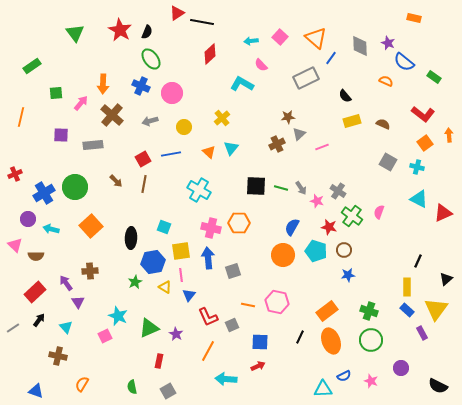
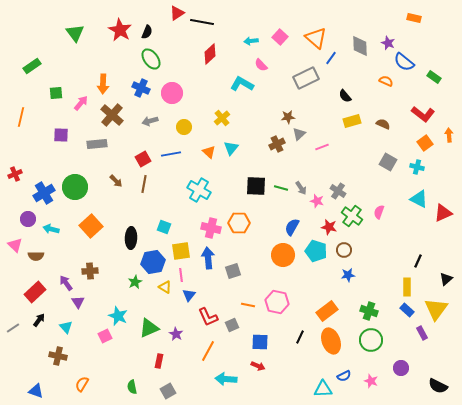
blue cross at (141, 86): moved 2 px down
gray rectangle at (93, 145): moved 4 px right, 1 px up
red arrow at (258, 366): rotated 48 degrees clockwise
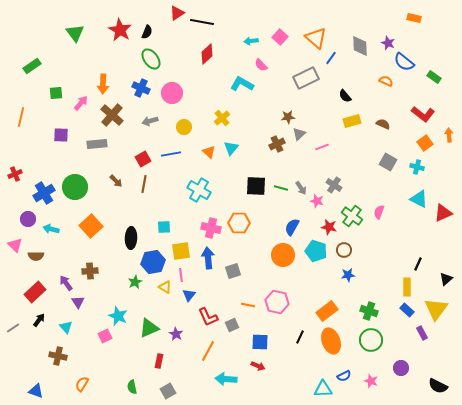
red diamond at (210, 54): moved 3 px left
gray cross at (338, 191): moved 4 px left, 6 px up
cyan square at (164, 227): rotated 24 degrees counterclockwise
black line at (418, 261): moved 3 px down
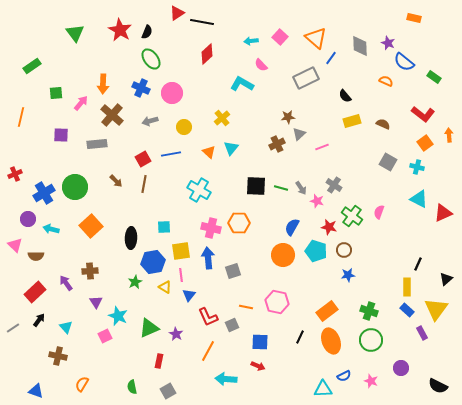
purple triangle at (78, 302): moved 18 px right
orange line at (248, 305): moved 2 px left, 2 px down
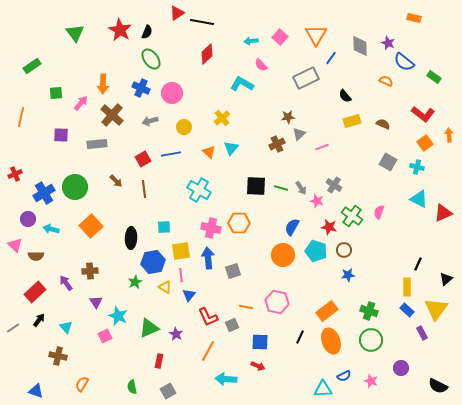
orange triangle at (316, 38): moved 3 px up; rotated 20 degrees clockwise
brown line at (144, 184): moved 5 px down; rotated 18 degrees counterclockwise
